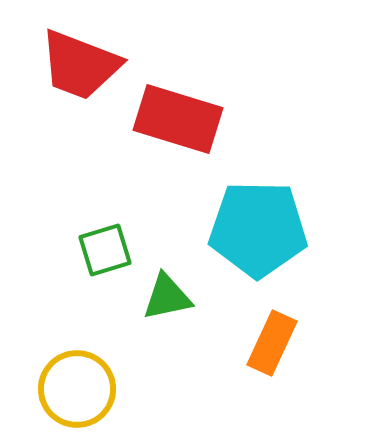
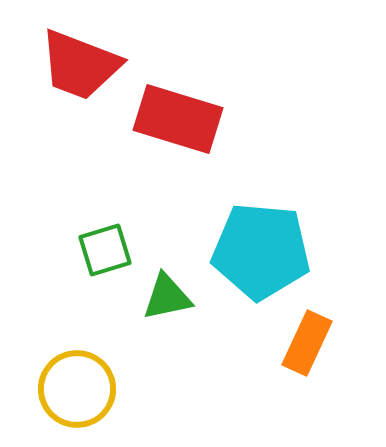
cyan pentagon: moved 3 px right, 22 px down; rotated 4 degrees clockwise
orange rectangle: moved 35 px right
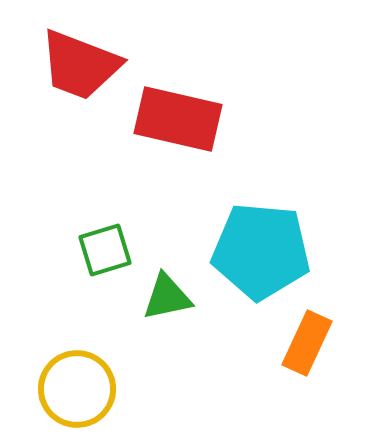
red rectangle: rotated 4 degrees counterclockwise
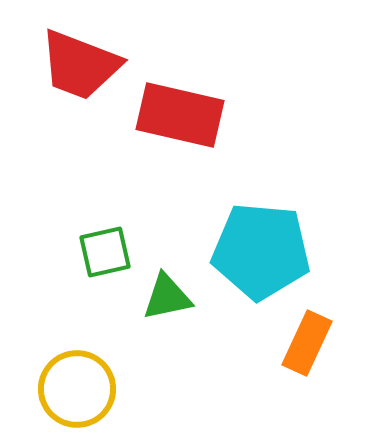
red rectangle: moved 2 px right, 4 px up
green square: moved 2 px down; rotated 4 degrees clockwise
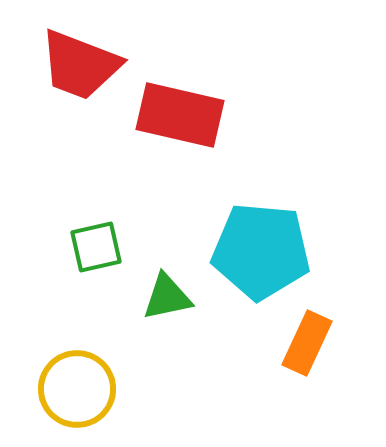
green square: moved 9 px left, 5 px up
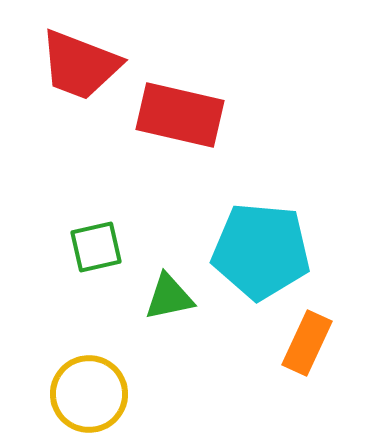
green triangle: moved 2 px right
yellow circle: moved 12 px right, 5 px down
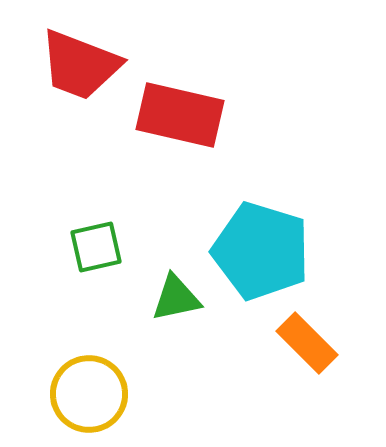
cyan pentagon: rotated 12 degrees clockwise
green triangle: moved 7 px right, 1 px down
orange rectangle: rotated 70 degrees counterclockwise
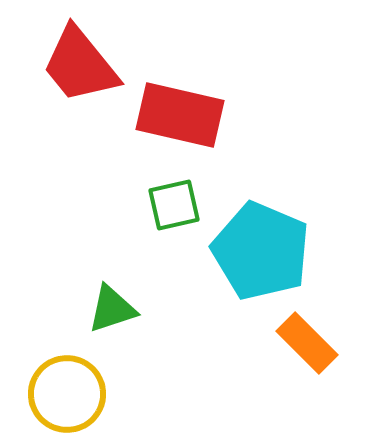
red trapezoid: rotated 30 degrees clockwise
green square: moved 78 px right, 42 px up
cyan pentagon: rotated 6 degrees clockwise
green triangle: moved 64 px left, 11 px down; rotated 6 degrees counterclockwise
yellow circle: moved 22 px left
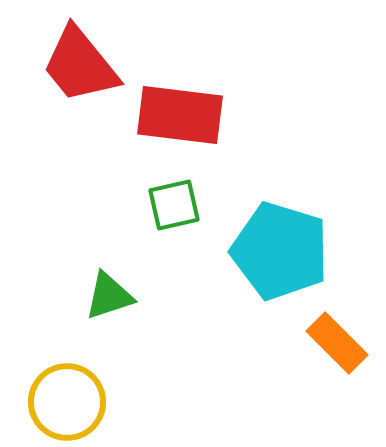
red rectangle: rotated 6 degrees counterclockwise
cyan pentagon: moved 19 px right; rotated 6 degrees counterclockwise
green triangle: moved 3 px left, 13 px up
orange rectangle: moved 30 px right
yellow circle: moved 8 px down
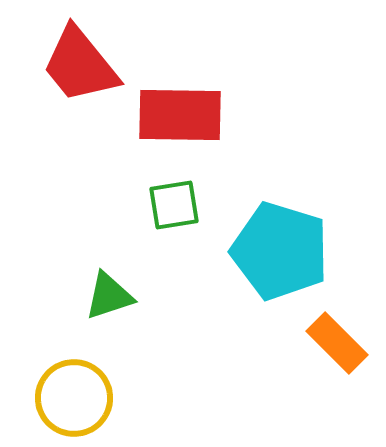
red rectangle: rotated 6 degrees counterclockwise
green square: rotated 4 degrees clockwise
yellow circle: moved 7 px right, 4 px up
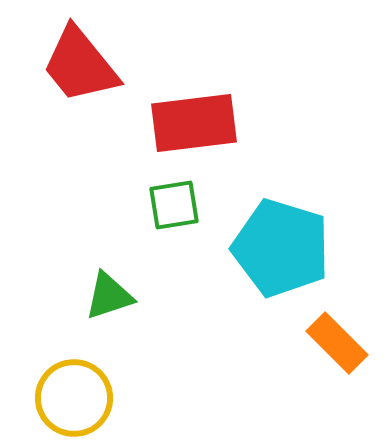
red rectangle: moved 14 px right, 8 px down; rotated 8 degrees counterclockwise
cyan pentagon: moved 1 px right, 3 px up
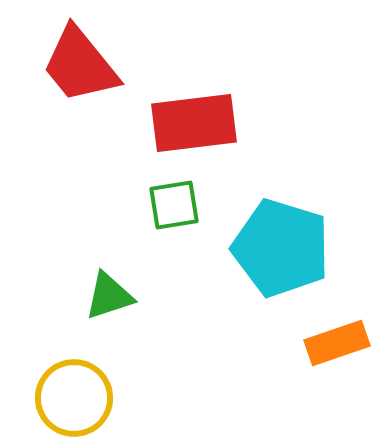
orange rectangle: rotated 64 degrees counterclockwise
